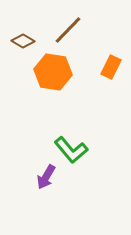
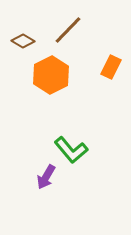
orange hexagon: moved 2 px left, 3 px down; rotated 24 degrees clockwise
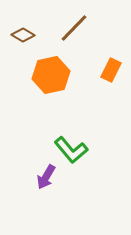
brown line: moved 6 px right, 2 px up
brown diamond: moved 6 px up
orange rectangle: moved 3 px down
orange hexagon: rotated 15 degrees clockwise
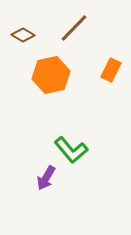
purple arrow: moved 1 px down
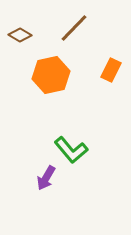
brown diamond: moved 3 px left
